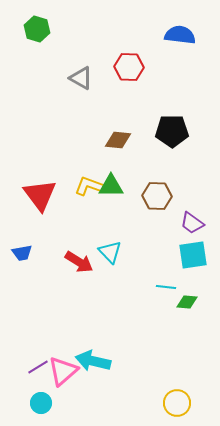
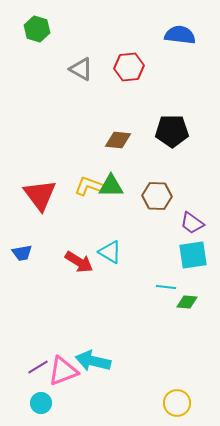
red hexagon: rotated 8 degrees counterclockwise
gray triangle: moved 9 px up
cyan triangle: rotated 15 degrees counterclockwise
pink triangle: rotated 20 degrees clockwise
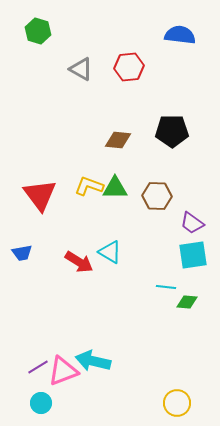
green hexagon: moved 1 px right, 2 px down
green triangle: moved 4 px right, 2 px down
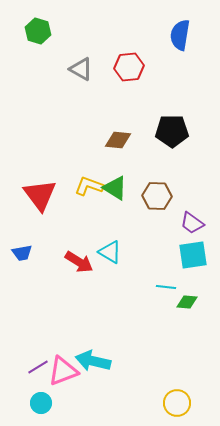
blue semicircle: rotated 88 degrees counterclockwise
green triangle: rotated 32 degrees clockwise
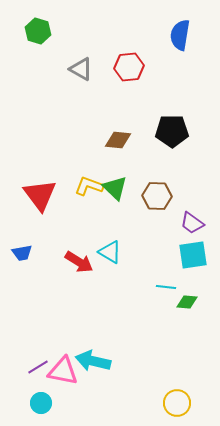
green triangle: rotated 12 degrees clockwise
pink triangle: rotated 32 degrees clockwise
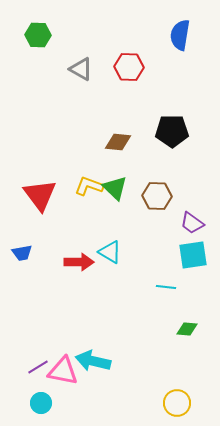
green hexagon: moved 4 px down; rotated 15 degrees counterclockwise
red hexagon: rotated 8 degrees clockwise
brown diamond: moved 2 px down
red arrow: rotated 32 degrees counterclockwise
green diamond: moved 27 px down
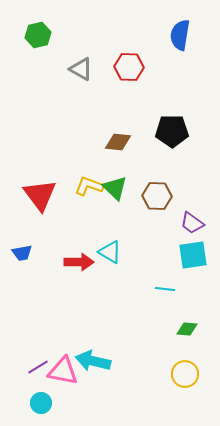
green hexagon: rotated 15 degrees counterclockwise
cyan line: moved 1 px left, 2 px down
yellow circle: moved 8 px right, 29 px up
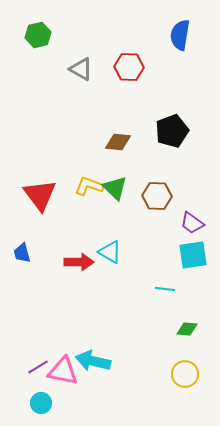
black pentagon: rotated 20 degrees counterclockwise
blue trapezoid: rotated 85 degrees clockwise
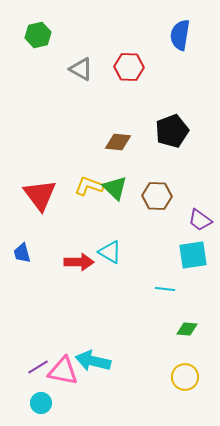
purple trapezoid: moved 8 px right, 3 px up
yellow circle: moved 3 px down
